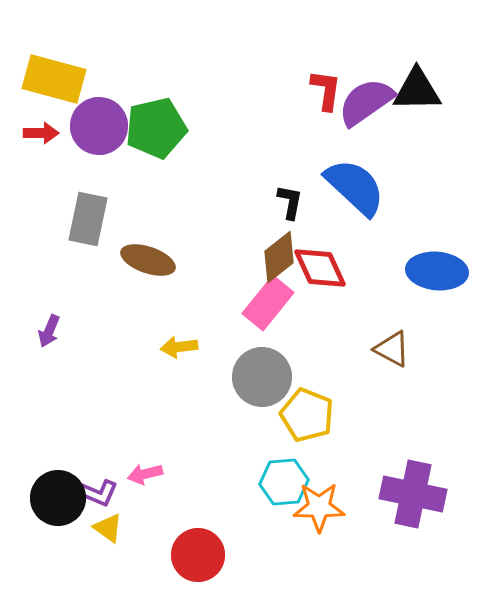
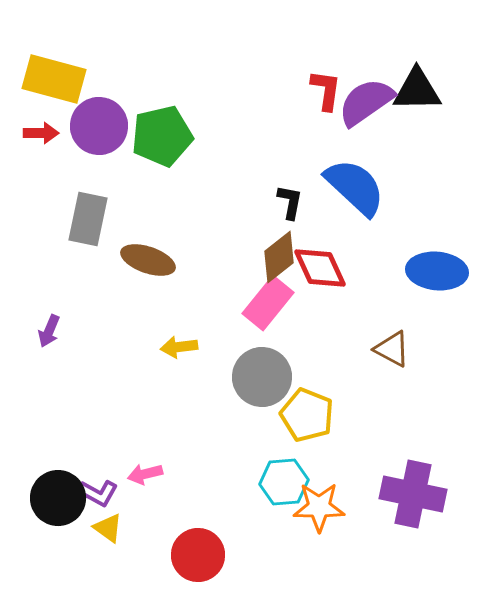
green pentagon: moved 6 px right, 8 px down
purple L-shape: rotated 6 degrees clockwise
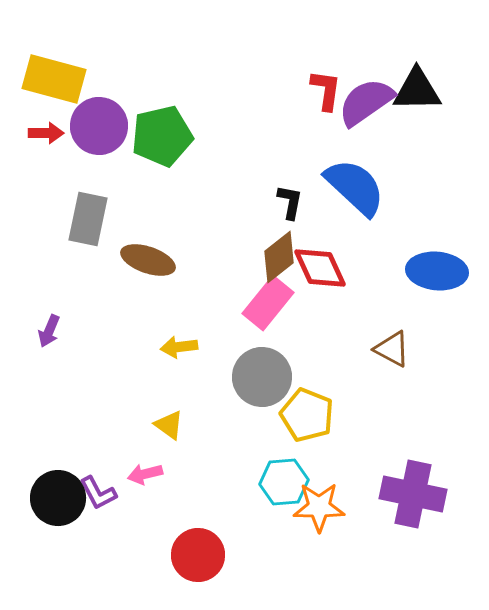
red arrow: moved 5 px right
purple L-shape: rotated 33 degrees clockwise
yellow triangle: moved 61 px right, 103 px up
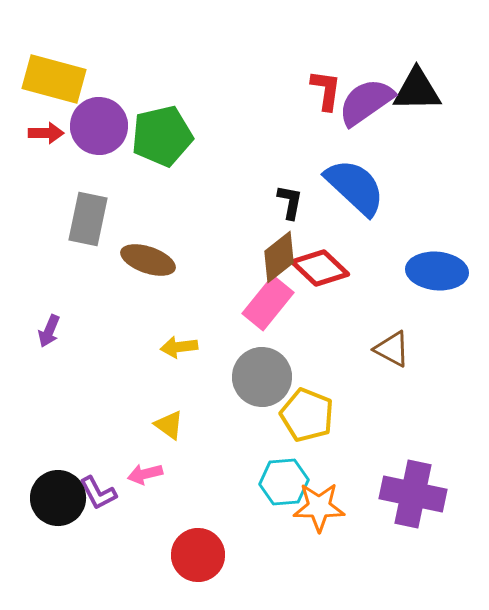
red diamond: rotated 22 degrees counterclockwise
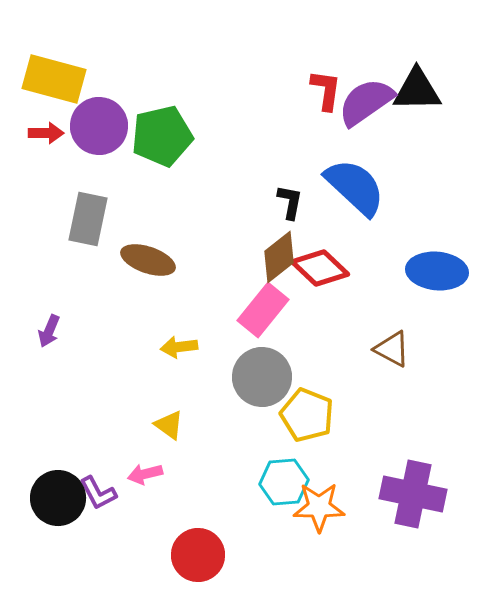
pink rectangle: moved 5 px left, 7 px down
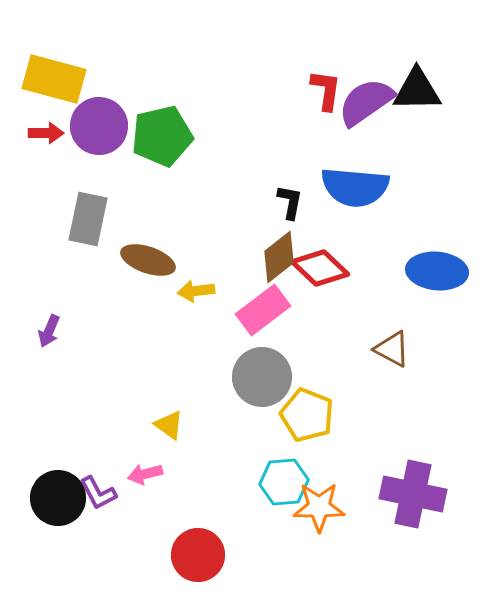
blue semicircle: rotated 142 degrees clockwise
pink rectangle: rotated 14 degrees clockwise
yellow arrow: moved 17 px right, 56 px up
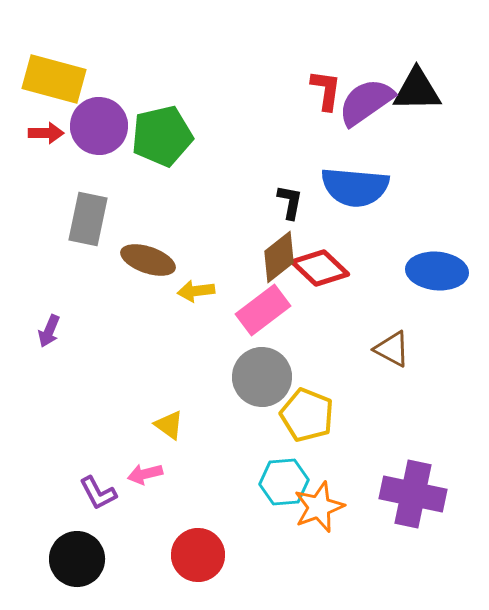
black circle: moved 19 px right, 61 px down
orange star: rotated 21 degrees counterclockwise
